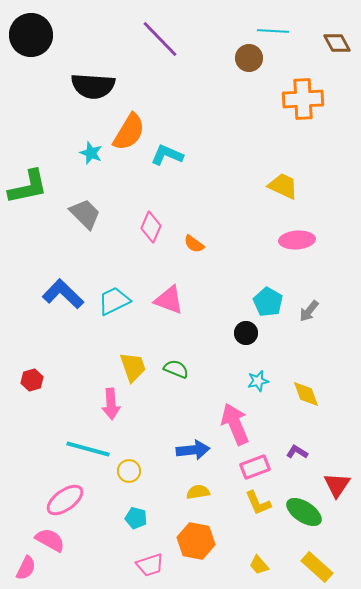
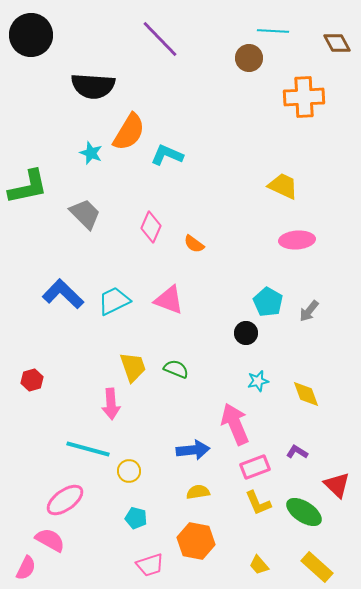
orange cross at (303, 99): moved 1 px right, 2 px up
red triangle at (337, 485): rotated 20 degrees counterclockwise
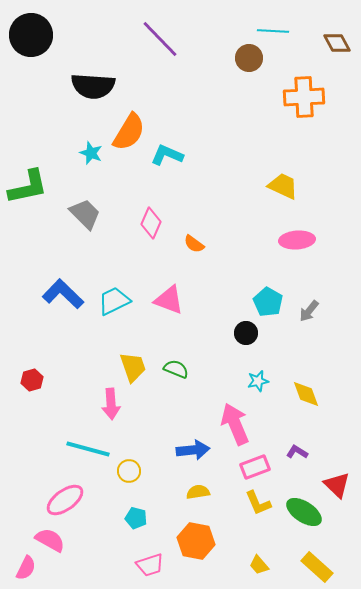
pink diamond at (151, 227): moved 4 px up
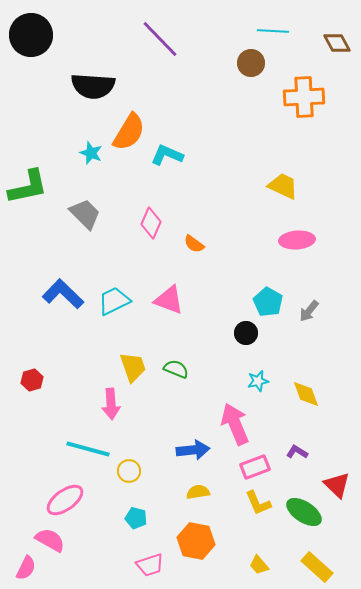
brown circle at (249, 58): moved 2 px right, 5 px down
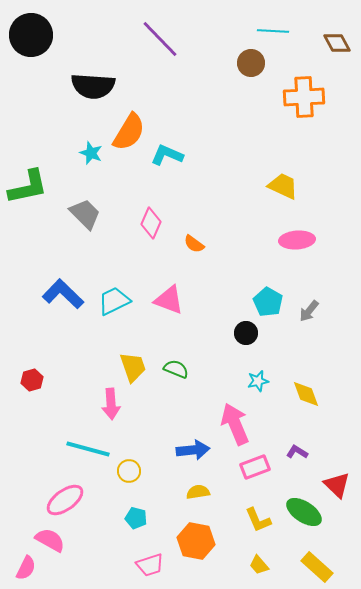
yellow L-shape at (258, 503): moved 17 px down
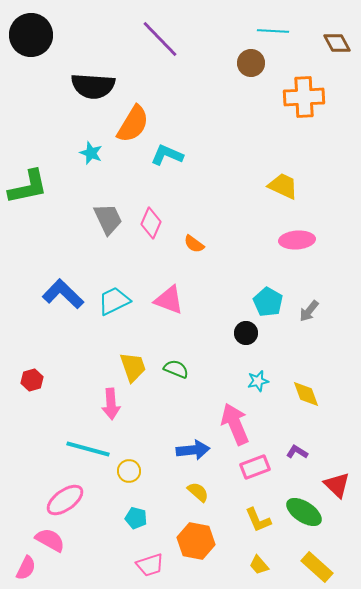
orange semicircle at (129, 132): moved 4 px right, 8 px up
gray trapezoid at (85, 214): moved 23 px right, 5 px down; rotated 20 degrees clockwise
yellow semicircle at (198, 492): rotated 50 degrees clockwise
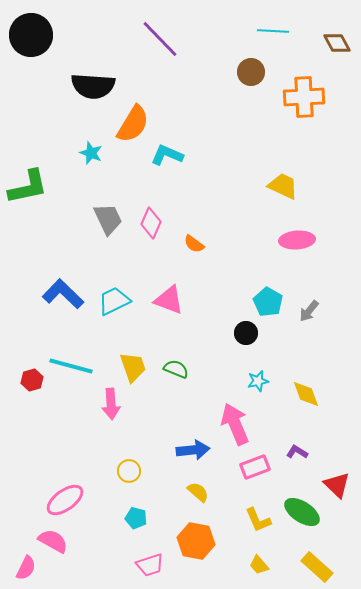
brown circle at (251, 63): moved 9 px down
cyan line at (88, 449): moved 17 px left, 83 px up
green ellipse at (304, 512): moved 2 px left
pink semicircle at (50, 540): moved 3 px right, 1 px down
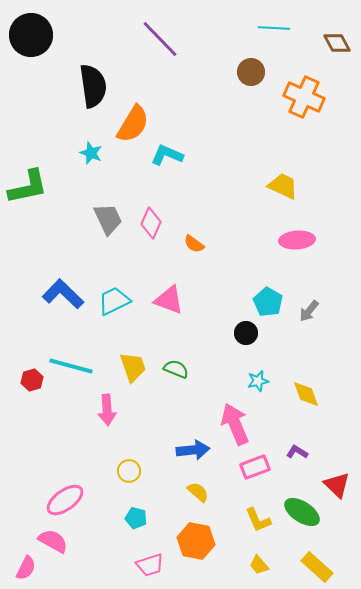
cyan line at (273, 31): moved 1 px right, 3 px up
black semicircle at (93, 86): rotated 102 degrees counterclockwise
orange cross at (304, 97): rotated 27 degrees clockwise
pink arrow at (111, 404): moved 4 px left, 6 px down
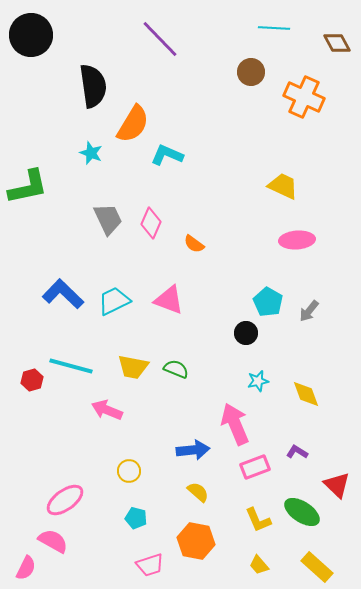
yellow trapezoid at (133, 367): rotated 120 degrees clockwise
pink arrow at (107, 410): rotated 116 degrees clockwise
